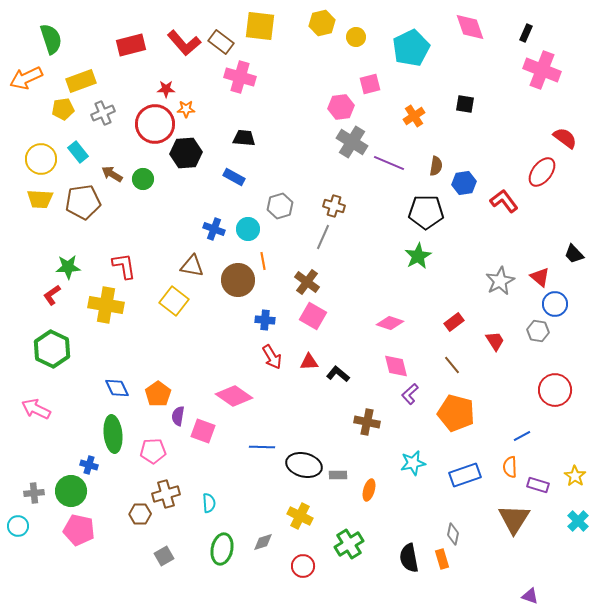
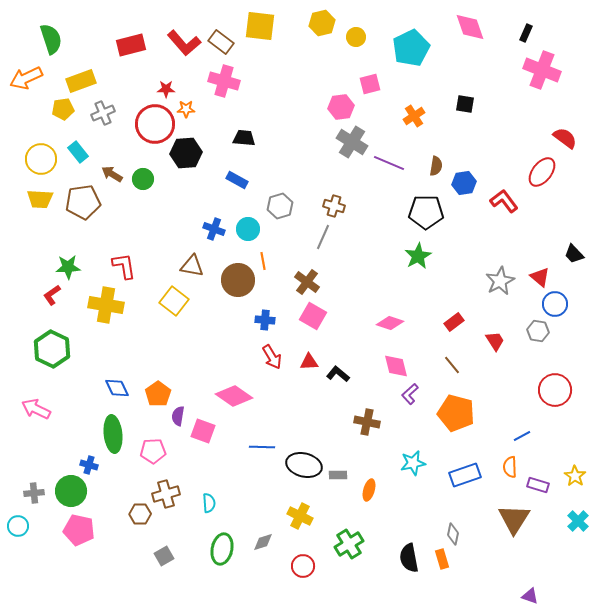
pink cross at (240, 77): moved 16 px left, 4 px down
blue rectangle at (234, 177): moved 3 px right, 3 px down
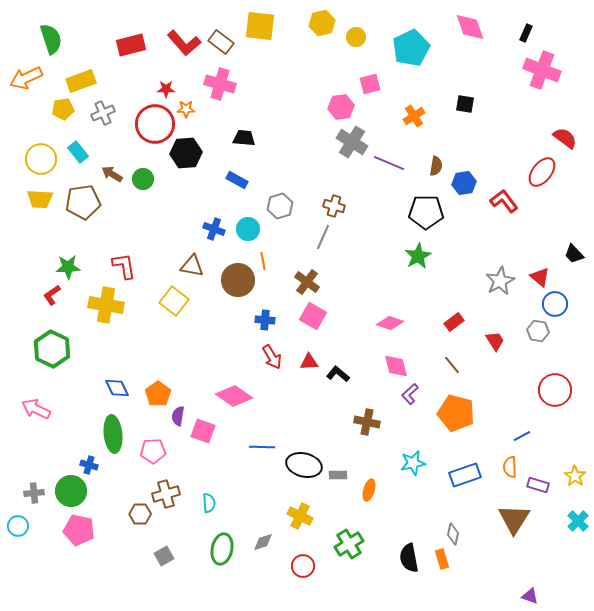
pink cross at (224, 81): moved 4 px left, 3 px down
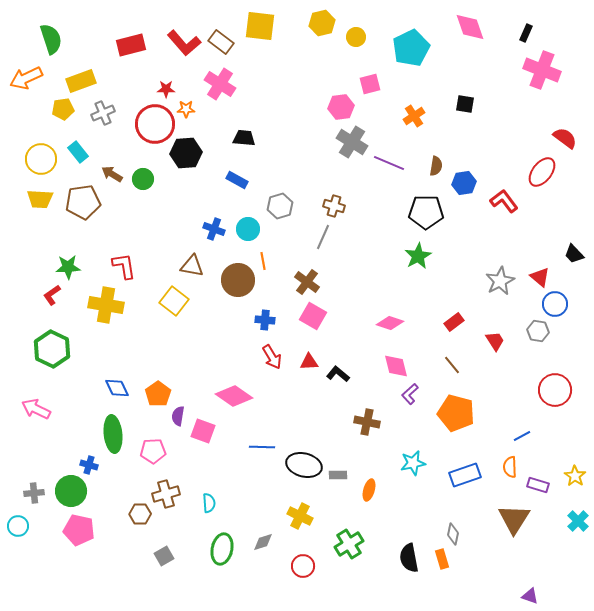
pink cross at (220, 84): rotated 16 degrees clockwise
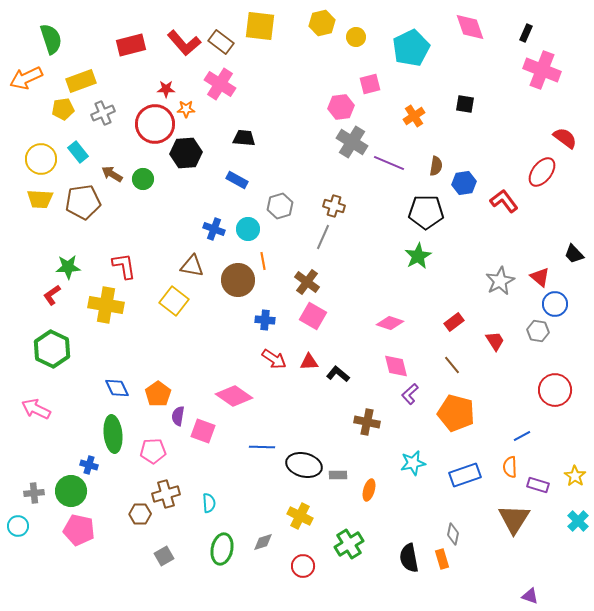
red arrow at (272, 357): moved 2 px right, 2 px down; rotated 25 degrees counterclockwise
